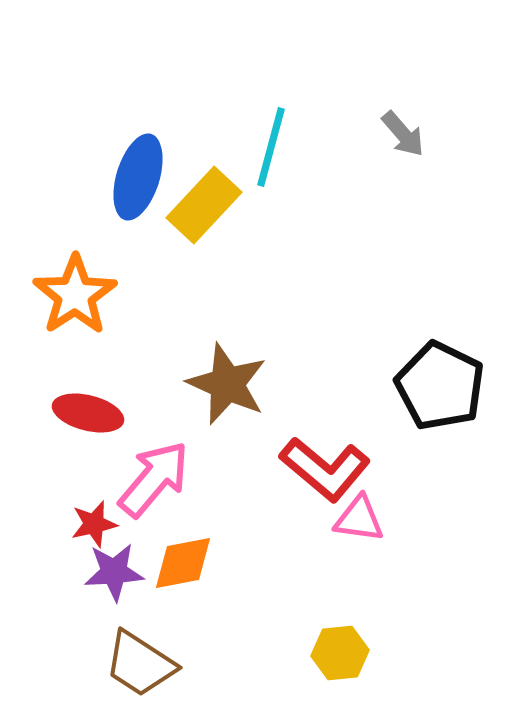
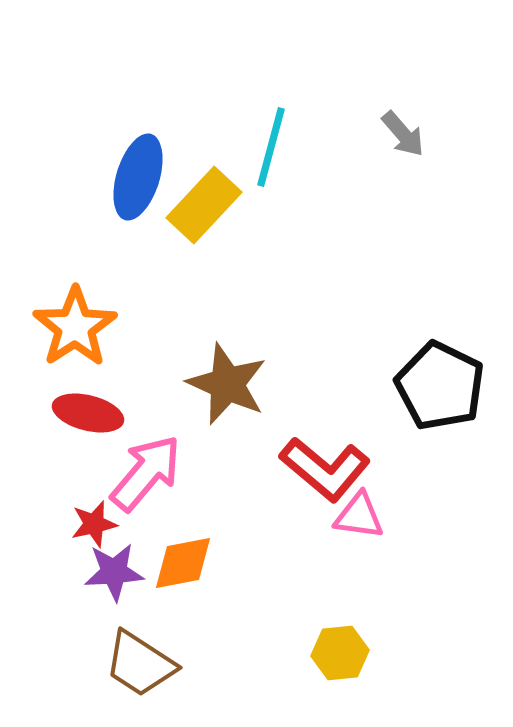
orange star: moved 32 px down
pink arrow: moved 8 px left, 6 px up
pink triangle: moved 3 px up
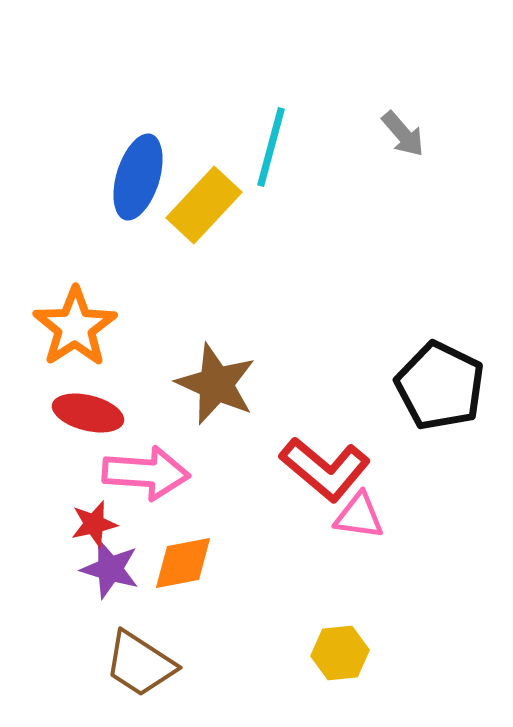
brown star: moved 11 px left
pink arrow: rotated 54 degrees clockwise
purple star: moved 4 px left, 3 px up; rotated 20 degrees clockwise
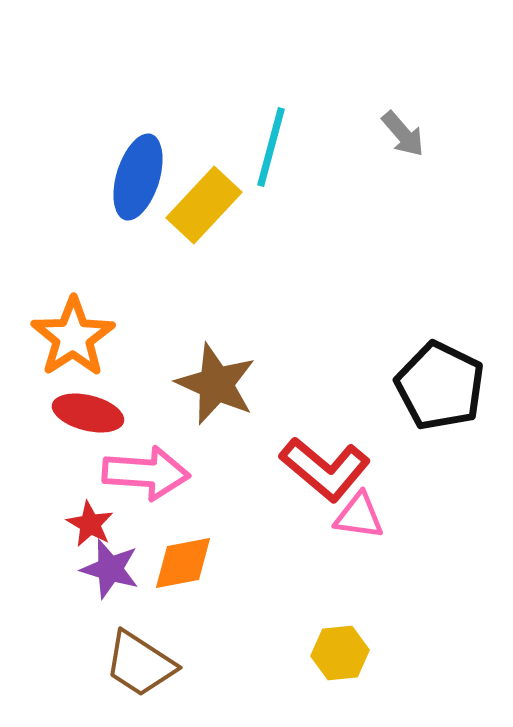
orange star: moved 2 px left, 10 px down
red star: moved 4 px left; rotated 30 degrees counterclockwise
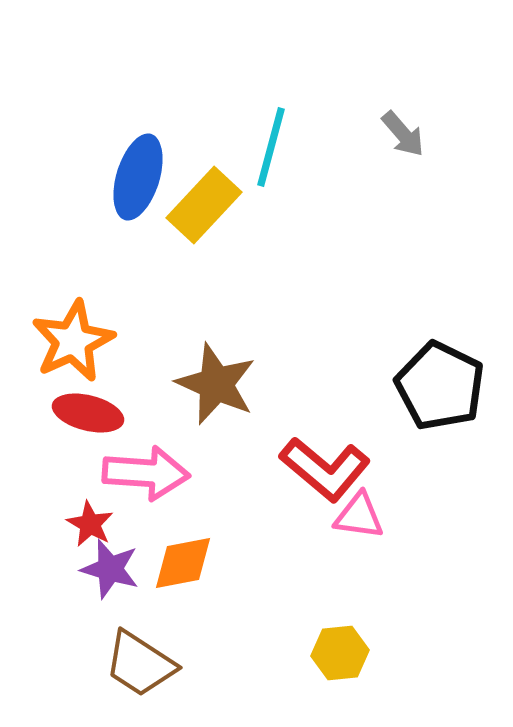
orange star: moved 4 px down; rotated 8 degrees clockwise
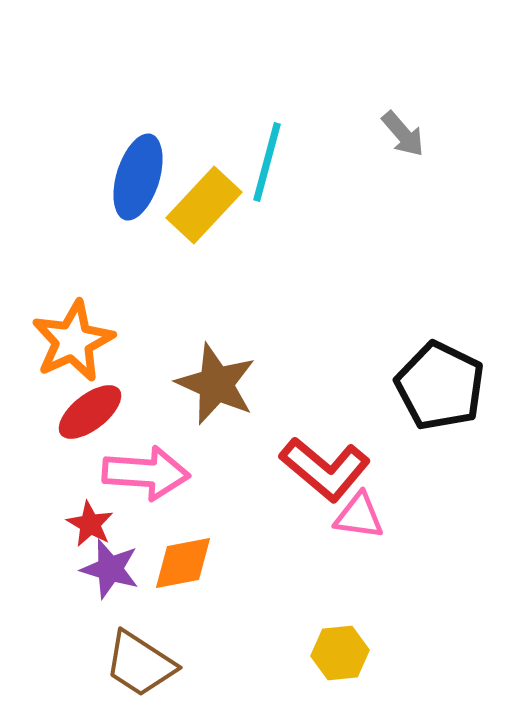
cyan line: moved 4 px left, 15 px down
red ellipse: moved 2 px right, 1 px up; rotated 52 degrees counterclockwise
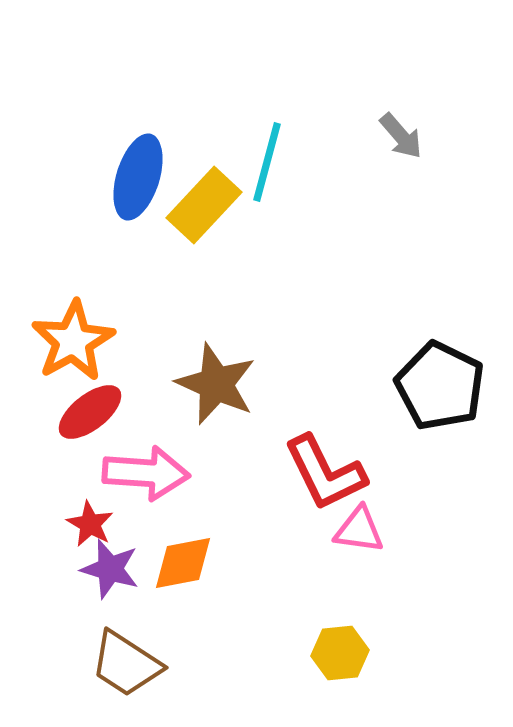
gray arrow: moved 2 px left, 2 px down
orange star: rotated 4 degrees counterclockwise
red L-shape: moved 4 px down; rotated 24 degrees clockwise
pink triangle: moved 14 px down
brown trapezoid: moved 14 px left
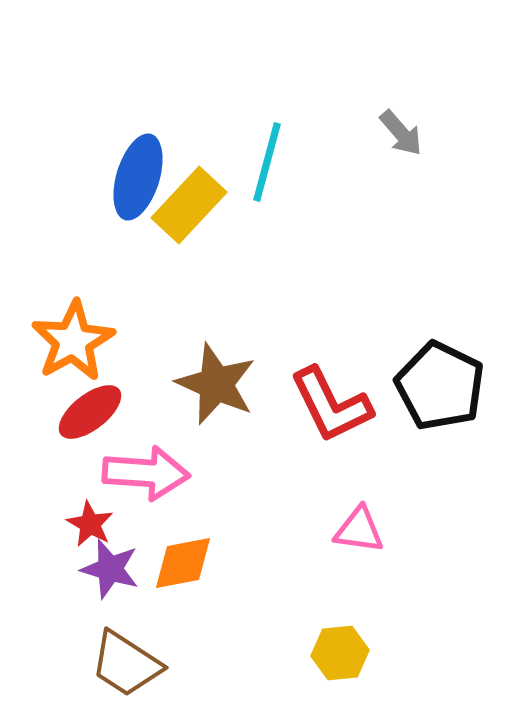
gray arrow: moved 3 px up
yellow rectangle: moved 15 px left
red L-shape: moved 6 px right, 68 px up
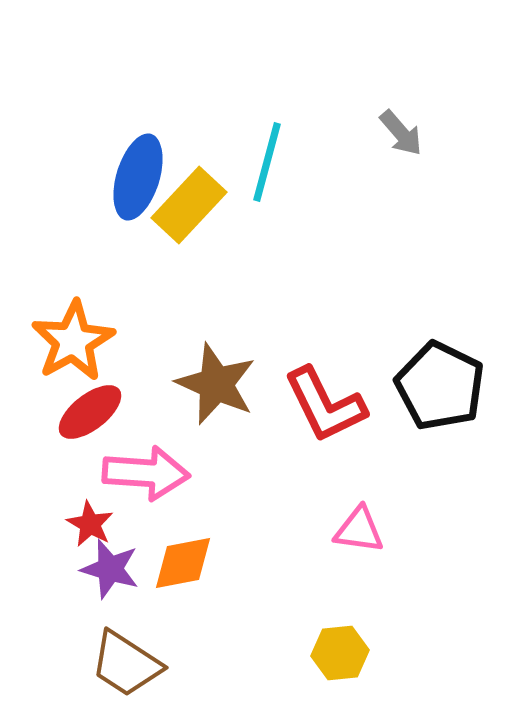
red L-shape: moved 6 px left
